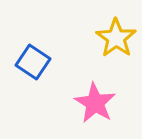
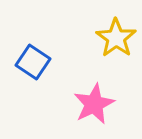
pink star: moved 1 px left, 1 px down; rotated 15 degrees clockwise
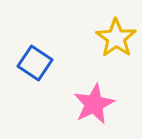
blue square: moved 2 px right, 1 px down
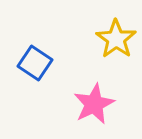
yellow star: moved 1 px down
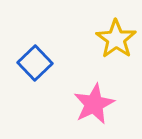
blue square: rotated 12 degrees clockwise
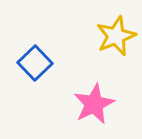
yellow star: moved 3 px up; rotated 15 degrees clockwise
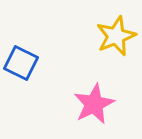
blue square: moved 14 px left; rotated 20 degrees counterclockwise
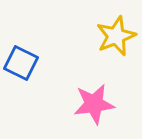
pink star: rotated 18 degrees clockwise
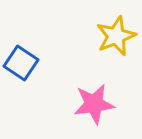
blue square: rotated 8 degrees clockwise
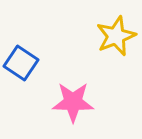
pink star: moved 21 px left, 2 px up; rotated 9 degrees clockwise
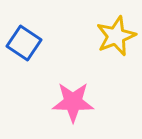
blue square: moved 3 px right, 20 px up
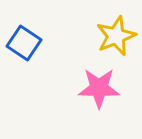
pink star: moved 26 px right, 14 px up
